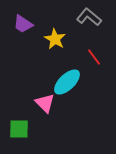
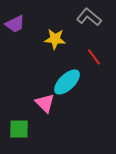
purple trapezoid: moved 8 px left; rotated 60 degrees counterclockwise
yellow star: rotated 25 degrees counterclockwise
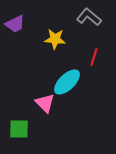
red line: rotated 54 degrees clockwise
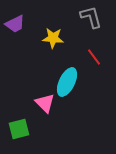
gray L-shape: moved 2 px right; rotated 35 degrees clockwise
yellow star: moved 2 px left, 1 px up
red line: rotated 54 degrees counterclockwise
cyan ellipse: rotated 20 degrees counterclockwise
green square: rotated 15 degrees counterclockwise
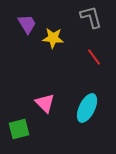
purple trapezoid: moved 12 px right; rotated 95 degrees counterclockwise
cyan ellipse: moved 20 px right, 26 px down
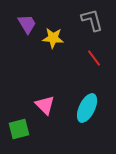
gray L-shape: moved 1 px right, 3 px down
red line: moved 1 px down
pink triangle: moved 2 px down
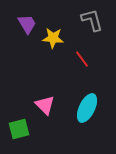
red line: moved 12 px left, 1 px down
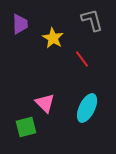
purple trapezoid: moved 7 px left; rotated 30 degrees clockwise
yellow star: rotated 25 degrees clockwise
pink triangle: moved 2 px up
green square: moved 7 px right, 2 px up
